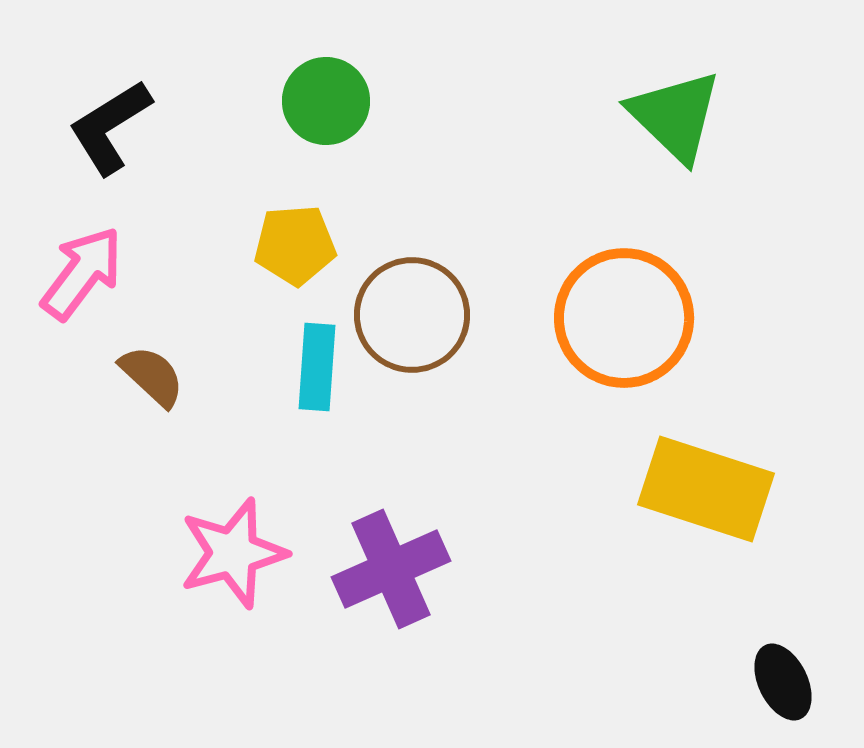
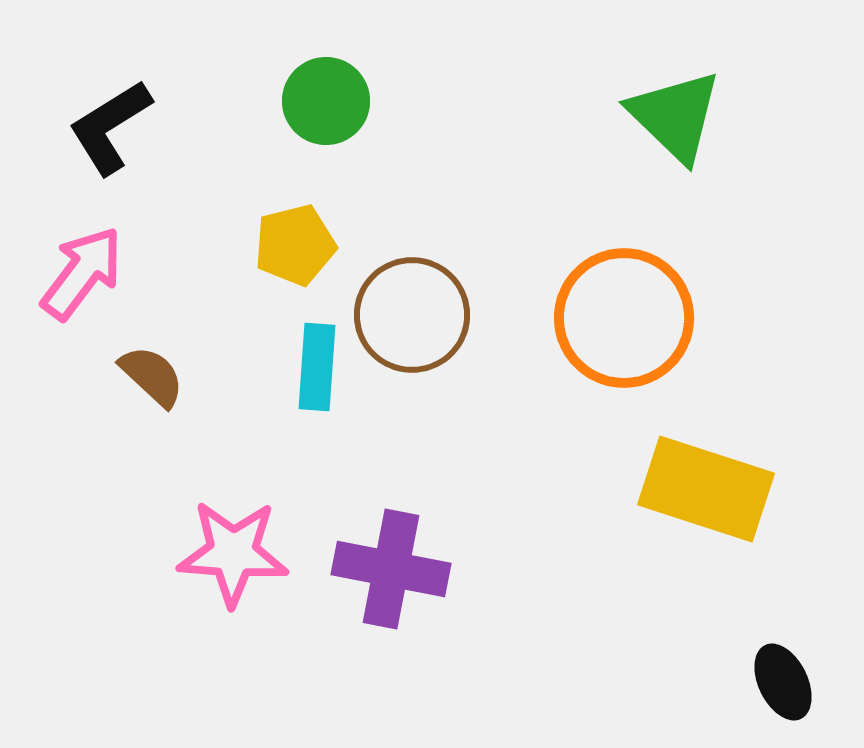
yellow pentagon: rotated 10 degrees counterclockwise
pink star: rotated 19 degrees clockwise
purple cross: rotated 35 degrees clockwise
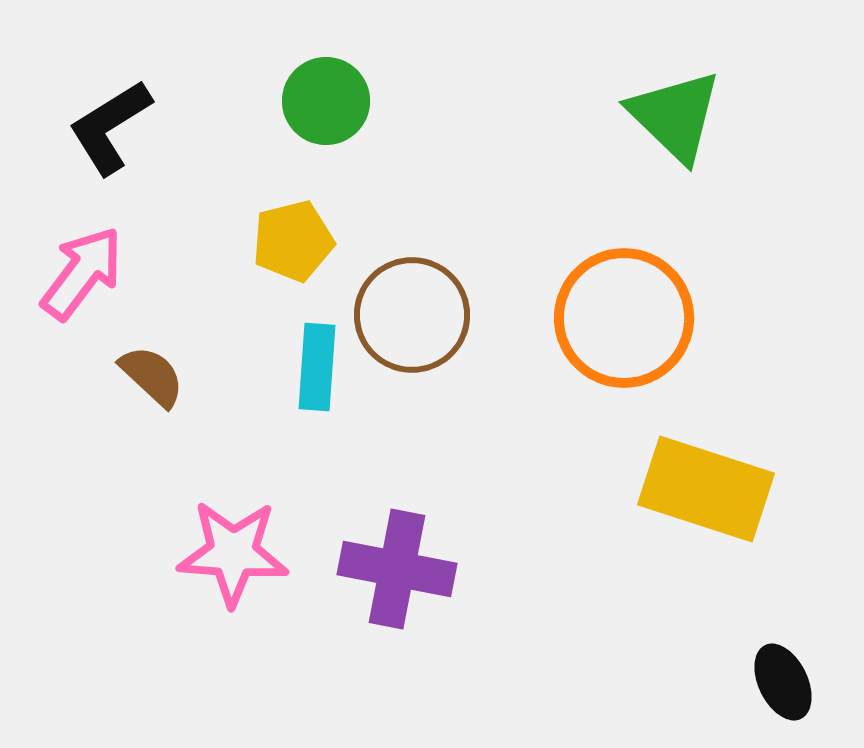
yellow pentagon: moved 2 px left, 4 px up
purple cross: moved 6 px right
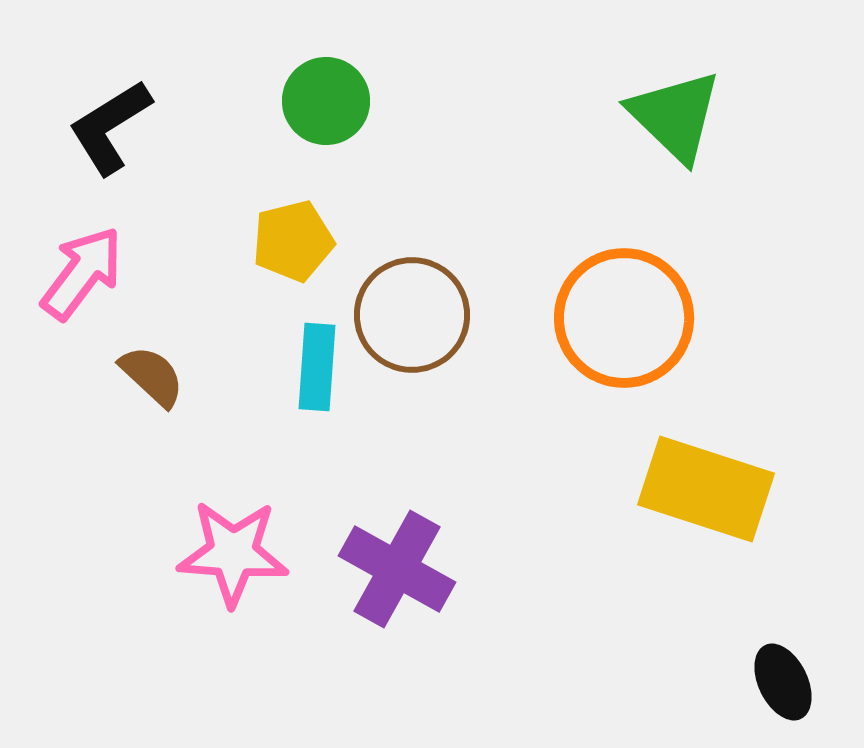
purple cross: rotated 18 degrees clockwise
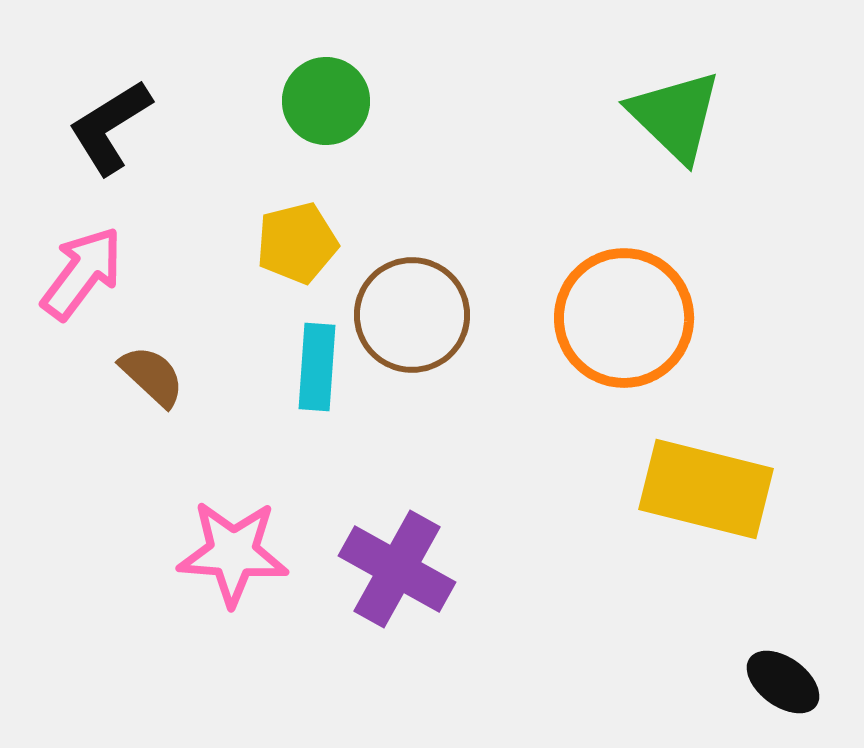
yellow pentagon: moved 4 px right, 2 px down
yellow rectangle: rotated 4 degrees counterclockwise
black ellipse: rotated 28 degrees counterclockwise
